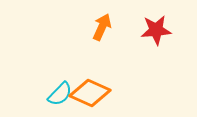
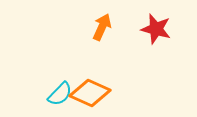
red star: moved 1 px up; rotated 20 degrees clockwise
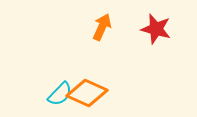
orange diamond: moved 3 px left
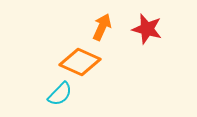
red star: moved 9 px left
orange diamond: moved 7 px left, 31 px up
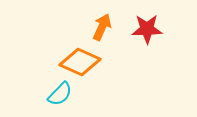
red star: rotated 16 degrees counterclockwise
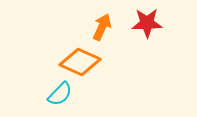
red star: moved 6 px up
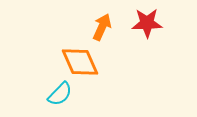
orange diamond: rotated 42 degrees clockwise
